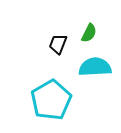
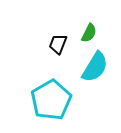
cyan semicircle: rotated 124 degrees clockwise
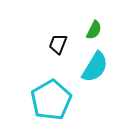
green semicircle: moved 5 px right, 3 px up
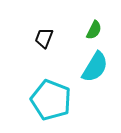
black trapezoid: moved 14 px left, 6 px up
cyan pentagon: rotated 21 degrees counterclockwise
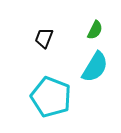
green semicircle: moved 1 px right
cyan pentagon: moved 3 px up
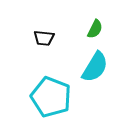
green semicircle: moved 1 px up
black trapezoid: rotated 105 degrees counterclockwise
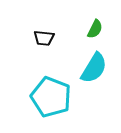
cyan semicircle: moved 1 px left, 1 px down
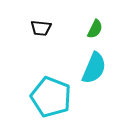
black trapezoid: moved 3 px left, 10 px up
cyan semicircle: rotated 8 degrees counterclockwise
